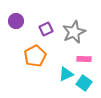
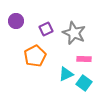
gray star: moved 1 px down; rotated 25 degrees counterclockwise
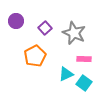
purple square: moved 1 px left, 1 px up; rotated 16 degrees counterclockwise
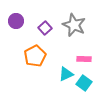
gray star: moved 8 px up
